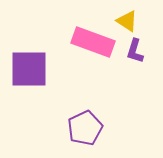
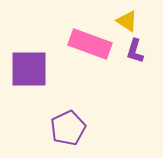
pink rectangle: moved 3 px left, 2 px down
purple pentagon: moved 17 px left
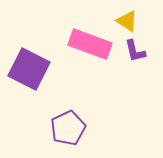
purple L-shape: rotated 30 degrees counterclockwise
purple square: rotated 27 degrees clockwise
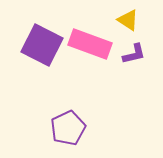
yellow triangle: moved 1 px right, 1 px up
purple L-shape: moved 1 px left, 3 px down; rotated 90 degrees counterclockwise
purple square: moved 13 px right, 24 px up
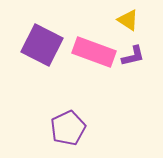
pink rectangle: moved 4 px right, 8 px down
purple L-shape: moved 1 px left, 2 px down
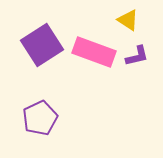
purple square: rotated 30 degrees clockwise
purple L-shape: moved 4 px right
purple pentagon: moved 28 px left, 10 px up
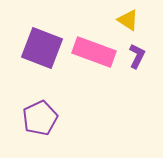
purple square: moved 3 px down; rotated 36 degrees counterclockwise
purple L-shape: rotated 50 degrees counterclockwise
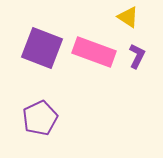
yellow triangle: moved 3 px up
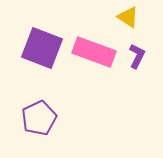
purple pentagon: moved 1 px left
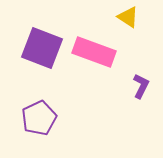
purple L-shape: moved 4 px right, 30 px down
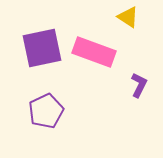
purple square: rotated 33 degrees counterclockwise
purple L-shape: moved 2 px left, 1 px up
purple pentagon: moved 7 px right, 7 px up
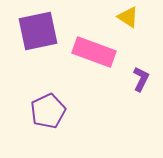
purple square: moved 4 px left, 17 px up
purple L-shape: moved 2 px right, 6 px up
purple pentagon: moved 2 px right
